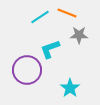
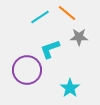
orange line: rotated 18 degrees clockwise
gray star: moved 2 px down
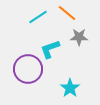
cyan line: moved 2 px left
purple circle: moved 1 px right, 1 px up
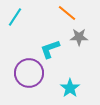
cyan line: moved 23 px left; rotated 24 degrees counterclockwise
purple circle: moved 1 px right, 4 px down
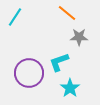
cyan L-shape: moved 9 px right, 13 px down
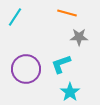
orange line: rotated 24 degrees counterclockwise
cyan L-shape: moved 2 px right, 2 px down
purple circle: moved 3 px left, 4 px up
cyan star: moved 4 px down
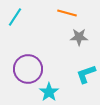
cyan L-shape: moved 25 px right, 10 px down
purple circle: moved 2 px right
cyan star: moved 21 px left
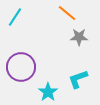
orange line: rotated 24 degrees clockwise
purple circle: moved 7 px left, 2 px up
cyan L-shape: moved 8 px left, 5 px down
cyan star: moved 1 px left
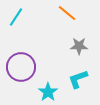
cyan line: moved 1 px right
gray star: moved 9 px down
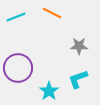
orange line: moved 15 px left; rotated 12 degrees counterclockwise
cyan line: rotated 36 degrees clockwise
purple circle: moved 3 px left, 1 px down
cyan star: moved 1 px right, 1 px up
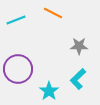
orange line: moved 1 px right
cyan line: moved 3 px down
purple circle: moved 1 px down
cyan L-shape: rotated 25 degrees counterclockwise
